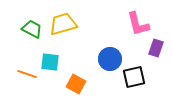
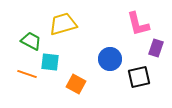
green trapezoid: moved 1 px left, 12 px down
black square: moved 5 px right
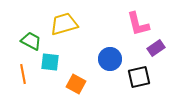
yellow trapezoid: moved 1 px right
purple rectangle: rotated 36 degrees clockwise
orange line: moved 4 px left; rotated 60 degrees clockwise
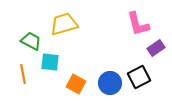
blue circle: moved 24 px down
black square: rotated 15 degrees counterclockwise
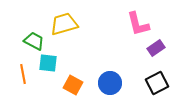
green trapezoid: moved 3 px right
cyan square: moved 2 px left, 1 px down
black square: moved 18 px right, 6 px down
orange square: moved 3 px left, 1 px down
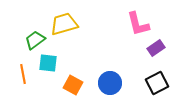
green trapezoid: moved 1 px right, 1 px up; rotated 65 degrees counterclockwise
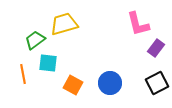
purple rectangle: rotated 18 degrees counterclockwise
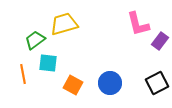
purple rectangle: moved 4 px right, 7 px up
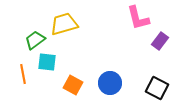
pink L-shape: moved 6 px up
cyan square: moved 1 px left, 1 px up
black square: moved 5 px down; rotated 35 degrees counterclockwise
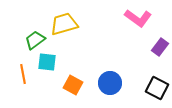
pink L-shape: rotated 40 degrees counterclockwise
purple rectangle: moved 6 px down
